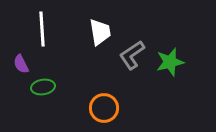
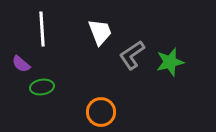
white trapezoid: rotated 12 degrees counterclockwise
purple semicircle: rotated 24 degrees counterclockwise
green ellipse: moved 1 px left
orange circle: moved 3 px left, 4 px down
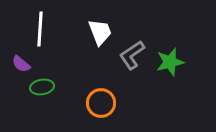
white line: moved 2 px left; rotated 8 degrees clockwise
orange circle: moved 9 px up
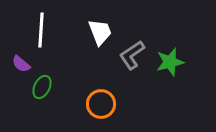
white line: moved 1 px right, 1 px down
green ellipse: rotated 55 degrees counterclockwise
orange circle: moved 1 px down
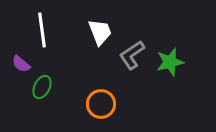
white line: moved 1 px right; rotated 12 degrees counterclockwise
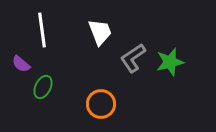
gray L-shape: moved 1 px right, 3 px down
green ellipse: moved 1 px right
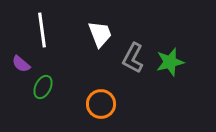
white trapezoid: moved 2 px down
gray L-shape: rotated 28 degrees counterclockwise
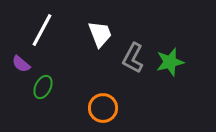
white line: rotated 36 degrees clockwise
orange circle: moved 2 px right, 4 px down
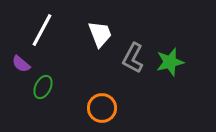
orange circle: moved 1 px left
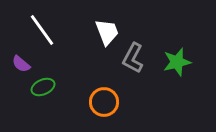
white line: rotated 64 degrees counterclockwise
white trapezoid: moved 7 px right, 2 px up
green star: moved 7 px right
green ellipse: rotated 40 degrees clockwise
orange circle: moved 2 px right, 6 px up
